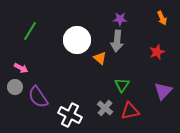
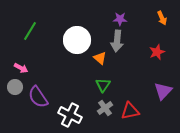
green triangle: moved 19 px left
gray cross: rotated 14 degrees clockwise
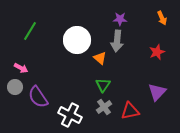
purple triangle: moved 6 px left, 1 px down
gray cross: moved 1 px left, 1 px up
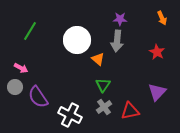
red star: rotated 21 degrees counterclockwise
orange triangle: moved 2 px left, 1 px down
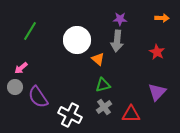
orange arrow: rotated 64 degrees counterclockwise
pink arrow: rotated 112 degrees clockwise
green triangle: rotated 42 degrees clockwise
red triangle: moved 1 px right, 3 px down; rotated 12 degrees clockwise
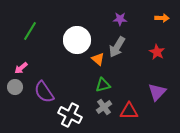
gray arrow: moved 6 px down; rotated 25 degrees clockwise
purple semicircle: moved 6 px right, 5 px up
red triangle: moved 2 px left, 3 px up
